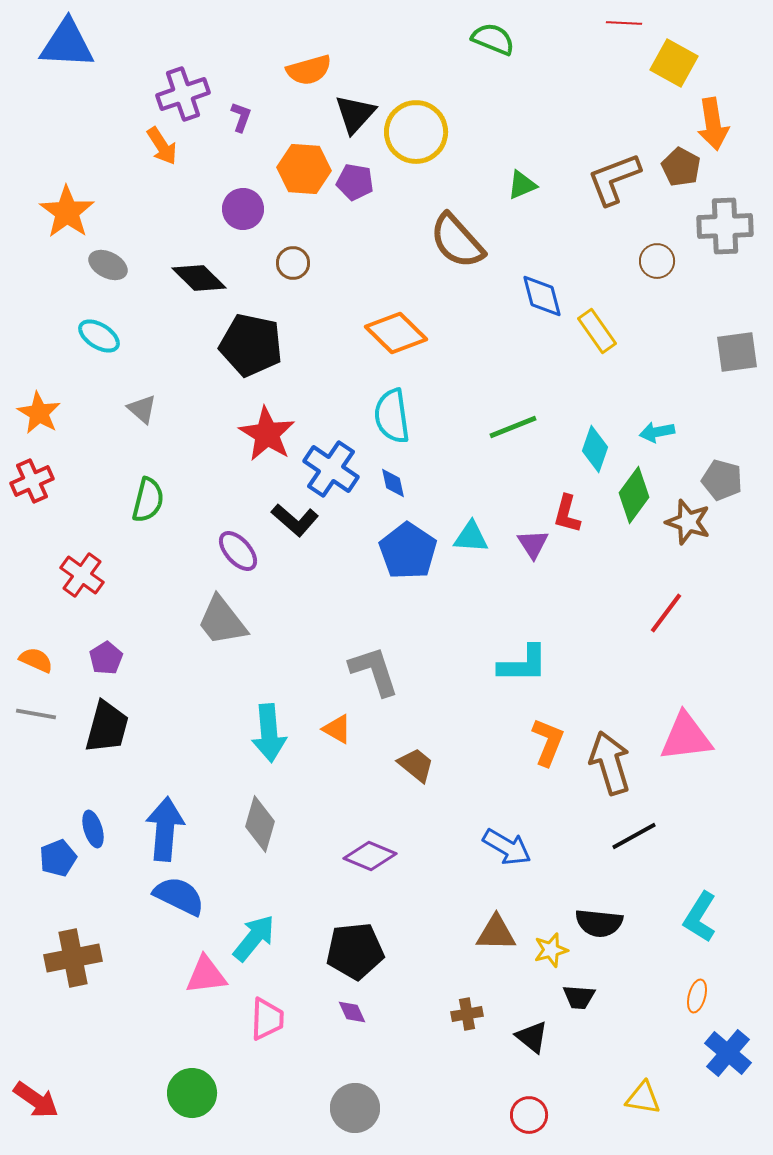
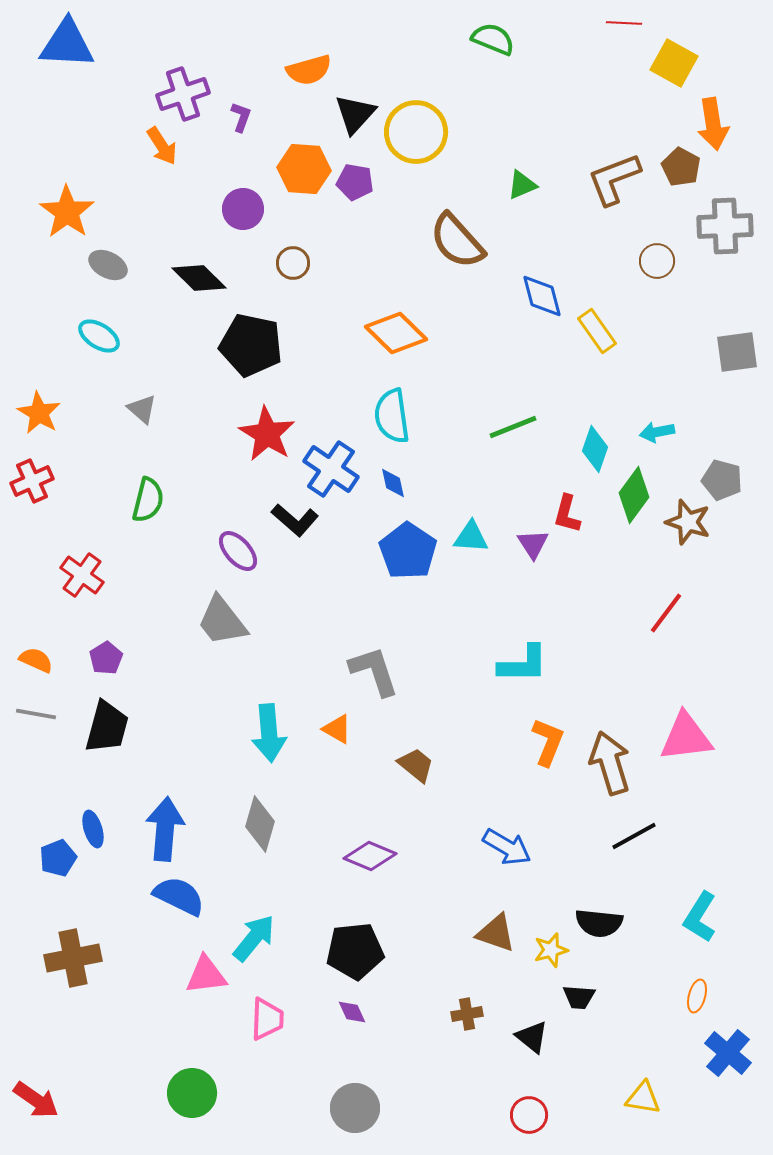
brown triangle at (496, 933): rotated 18 degrees clockwise
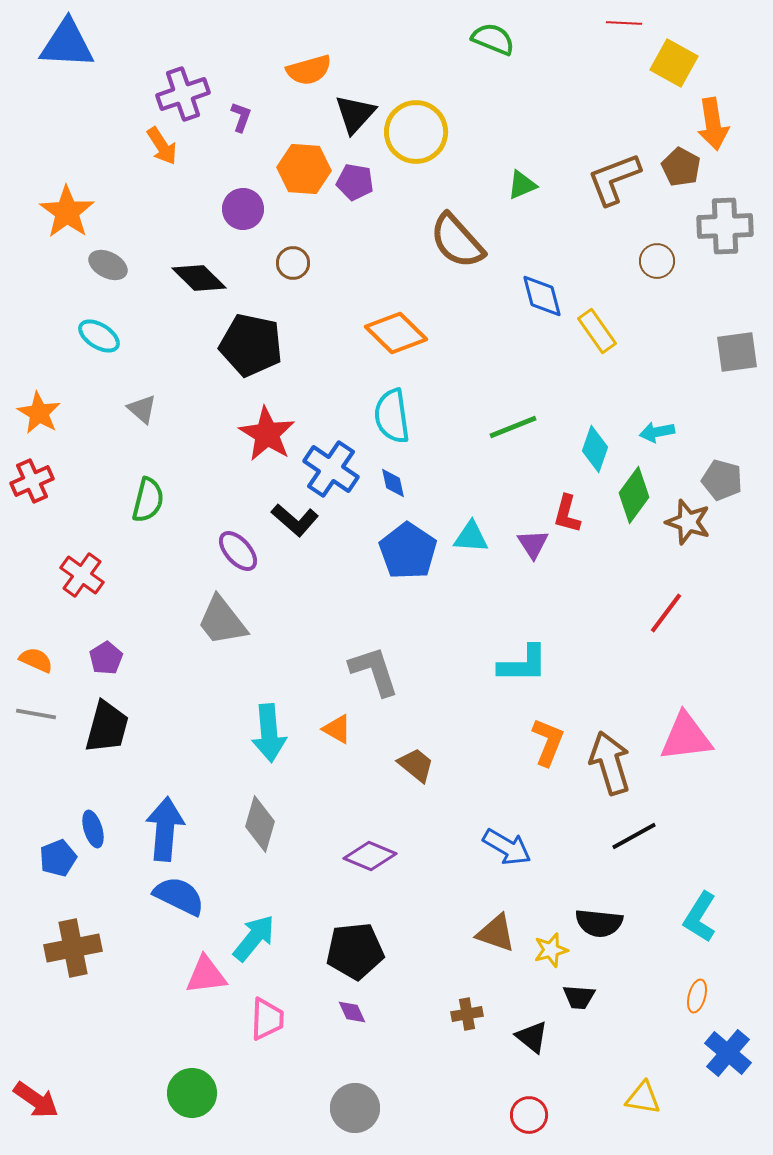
brown cross at (73, 958): moved 10 px up
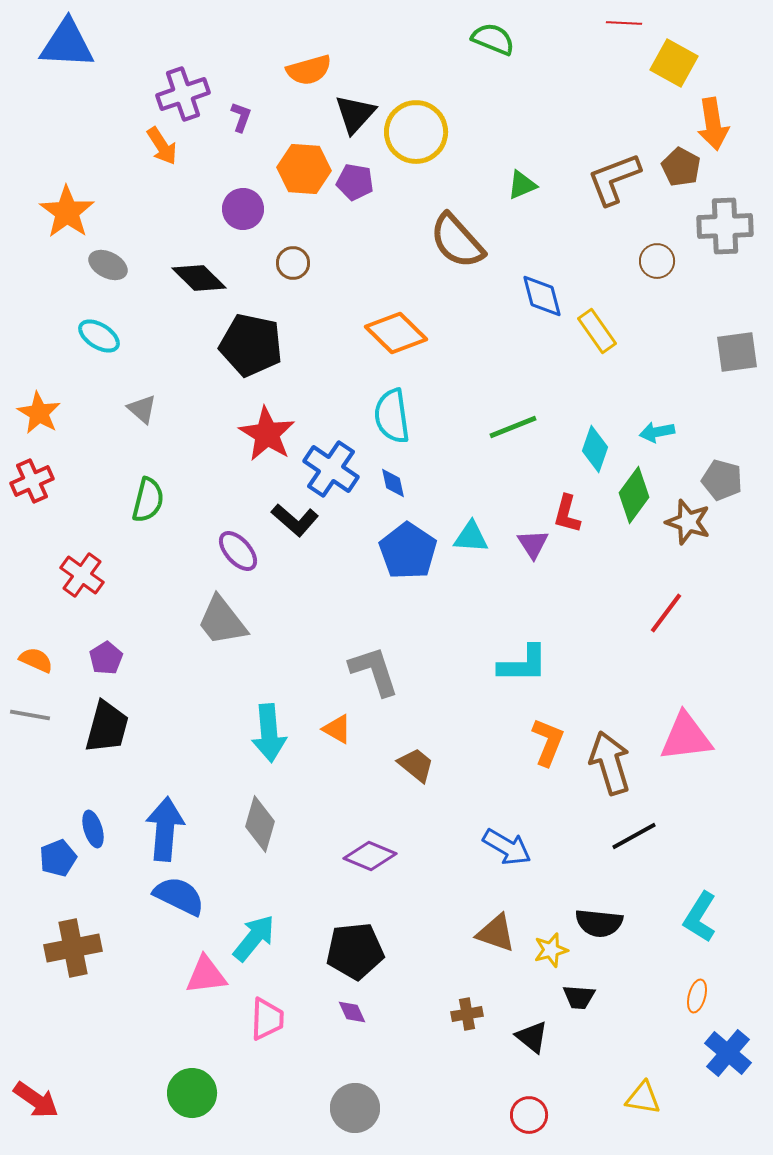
gray line at (36, 714): moved 6 px left, 1 px down
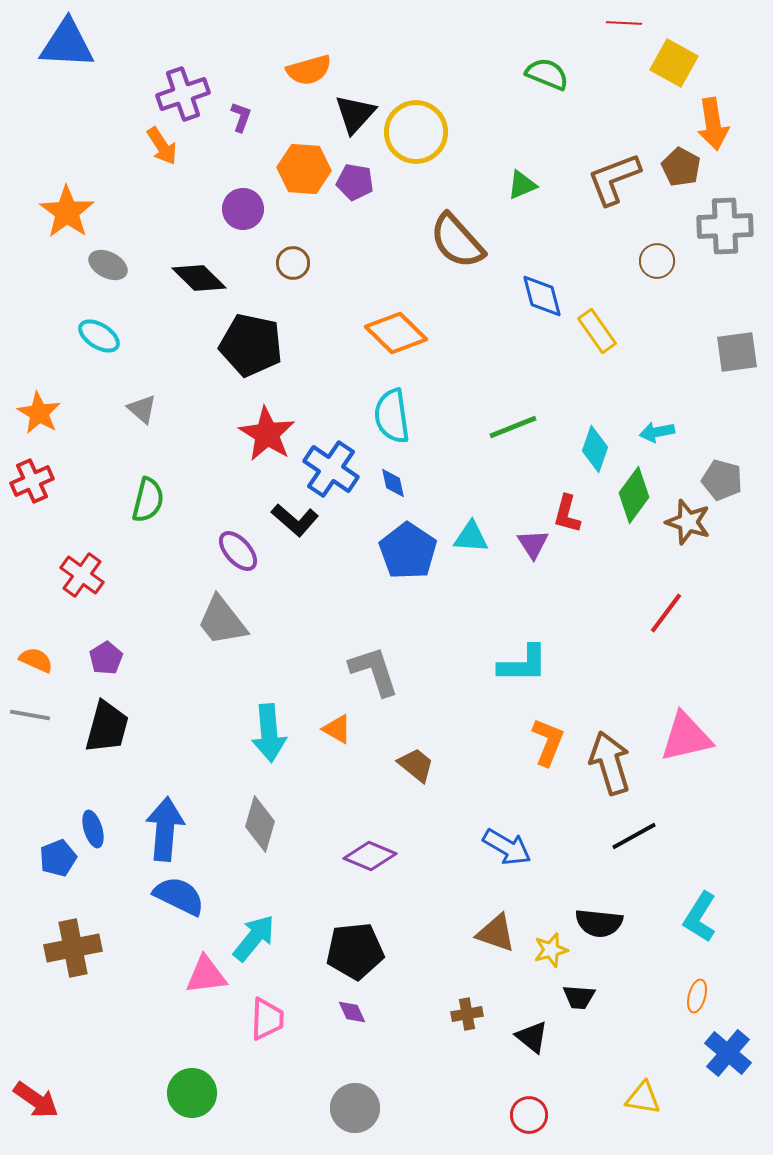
green semicircle at (493, 39): moved 54 px right, 35 px down
pink triangle at (686, 737): rotated 6 degrees counterclockwise
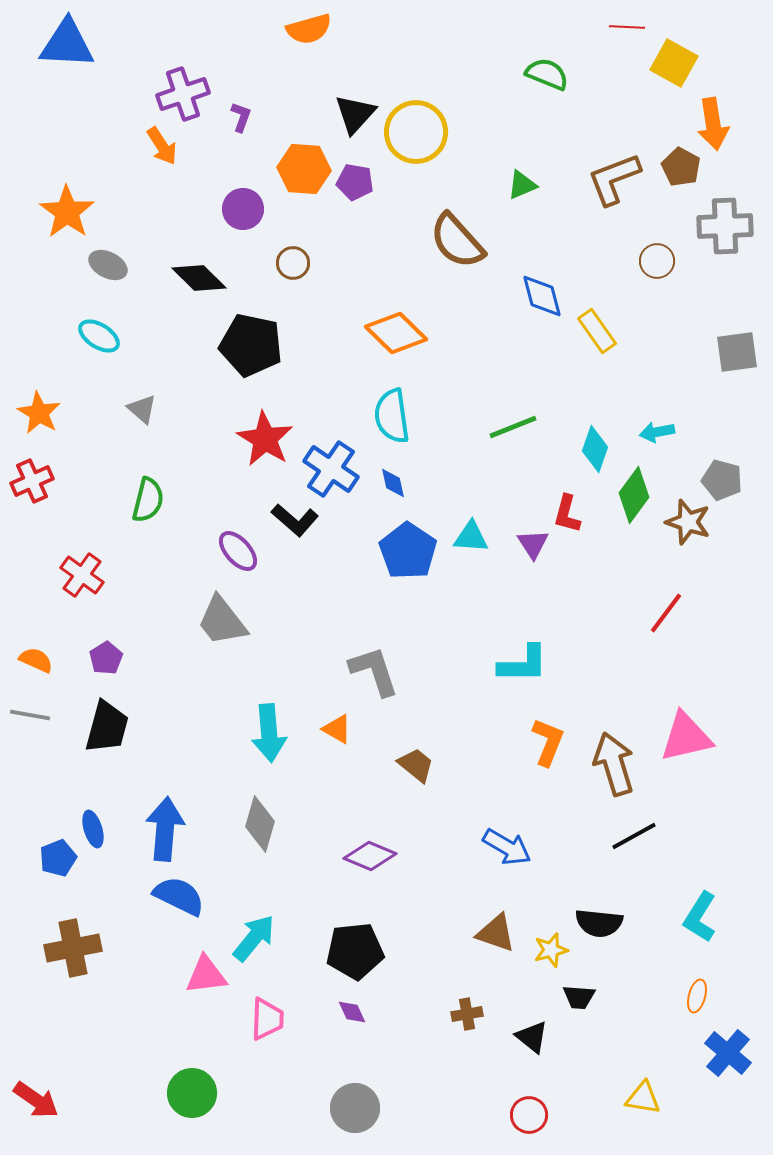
red line at (624, 23): moved 3 px right, 4 px down
orange semicircle at (309, 70): moved 41 px up
red star at (267, 434): moved 2 px left, 5 px down
brown arrow at (610, 763): moved 4 px right, 1 px down
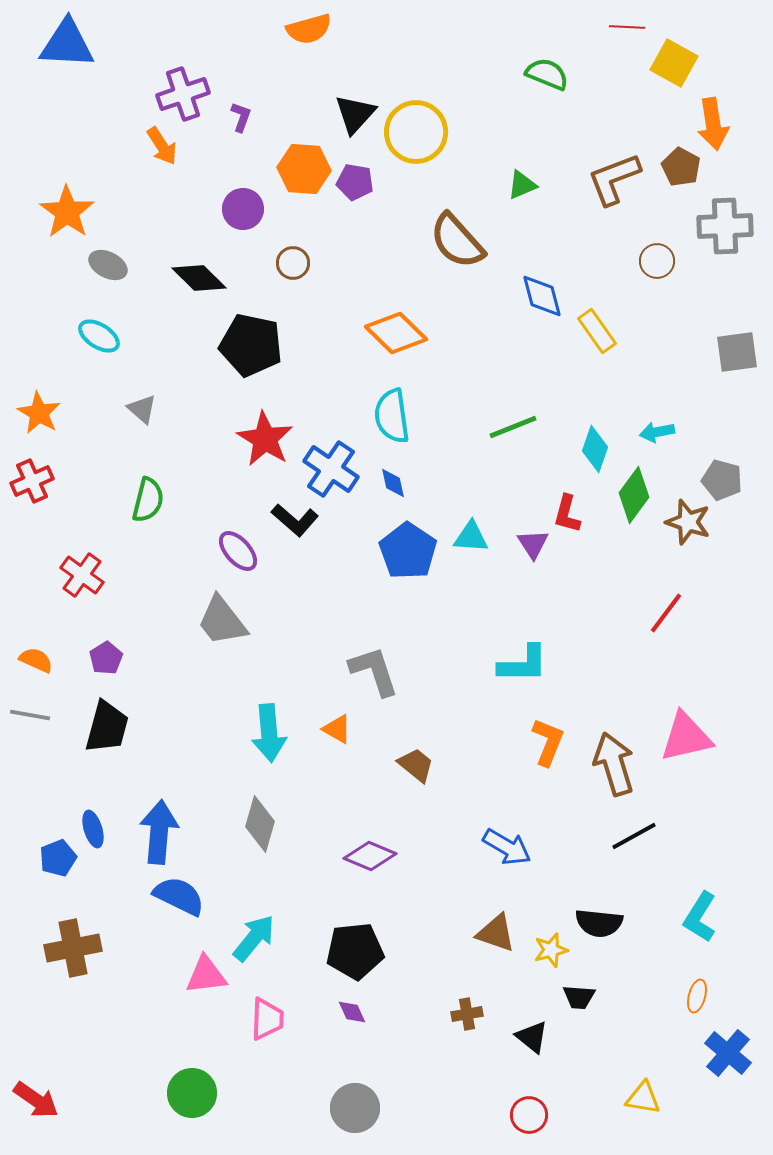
blue arrow at (165, 829): moved 6 px left, 3 px down
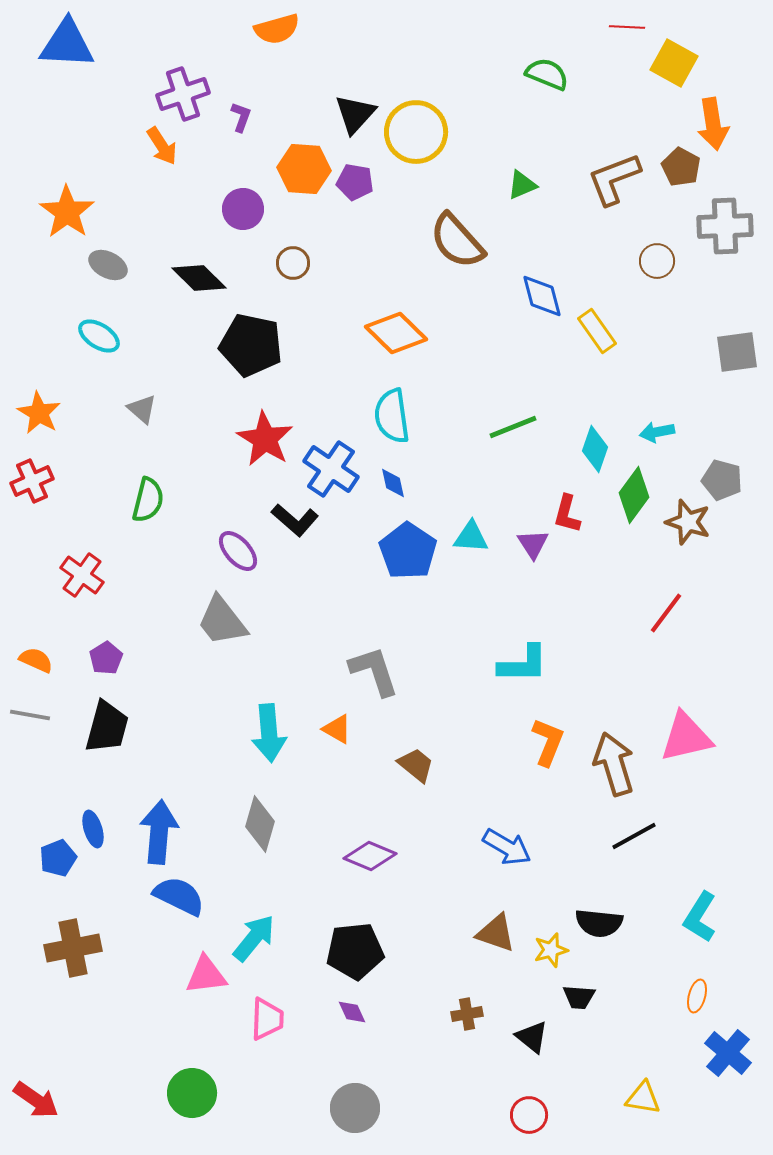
orange semicircle at (309, 29): moved 32 px left
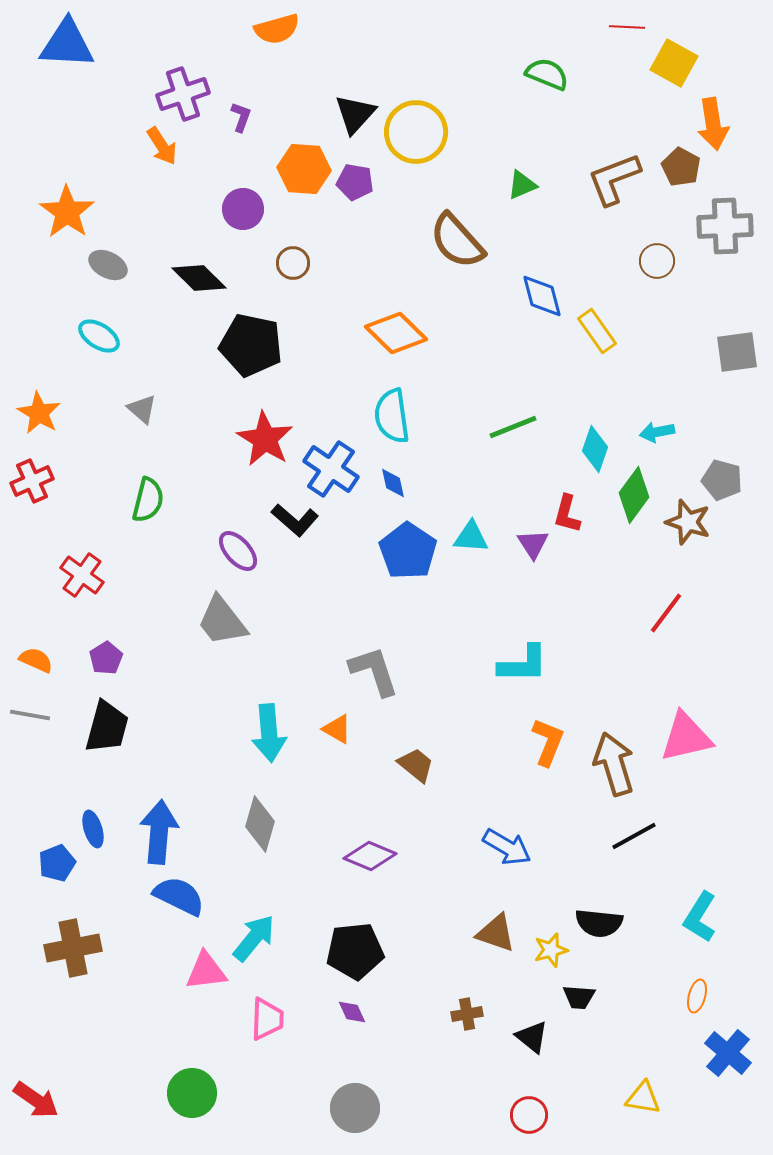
blue pentagon at (58, 858): moved 1 px left, 5 px down
pink triangle at (206, 975): moved 4 px up
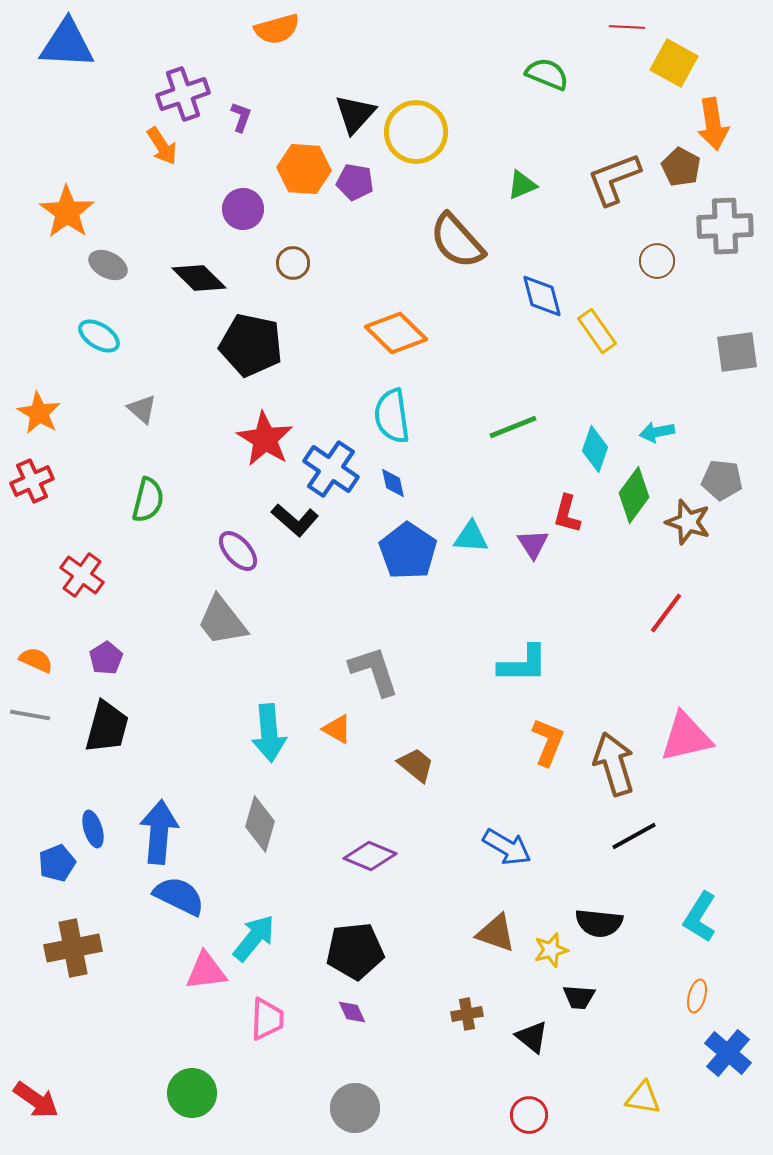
gray pentagon at (722, 480): rotated 9 degrees counterclockwise
